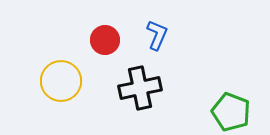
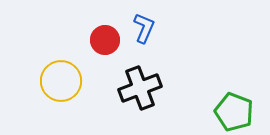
blue L-shape: moved 13 px left, 7 px up
black cross: rotated 9 degrees counterclockwise
green pentagon: moved 3 px right
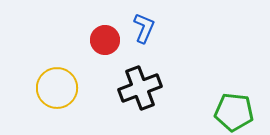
yellow circle: moved 4 px left, 7 px down
green pentagon: rotated 15 degrees counterclockwise
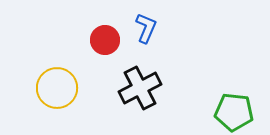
blue L-shape: moved 2 px right
black cross: rotated 6 degrees counterclockwise
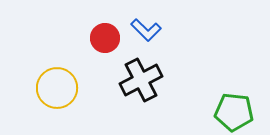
blue L-shape: moved 2 px down; rotated 112 degrees clockwise
red circle: moved 2 px up
black cross: moved 1 px right, 8 px up
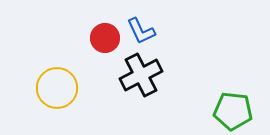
blue L-shape: moved 5 px left, 1 px down; rotated 20 degrees clockwise
black cross: moved 5 px up
green pentagon: moved 1 px left, 1 px up
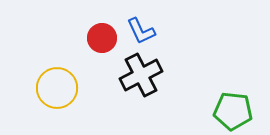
red circle: moved 3 px left
